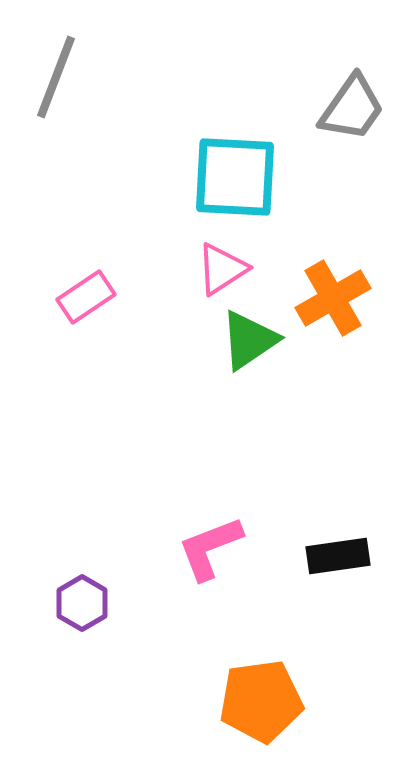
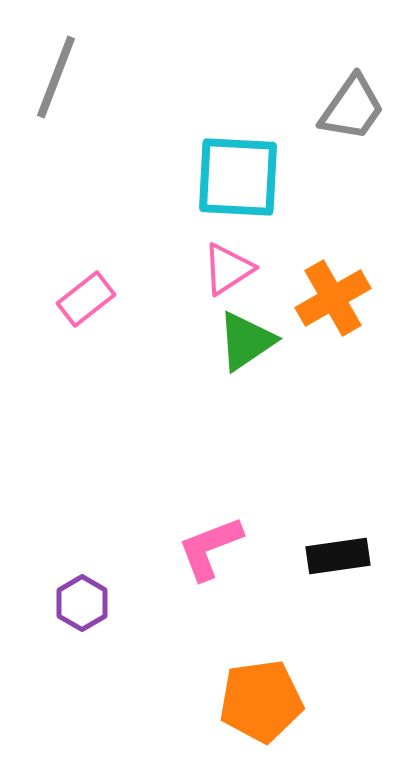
cyan square: moved 3 px right
pink triangle: moved 6 px right
pink rectangle: moved 2 px down; rotated 4 degrees counterclockwise
green triangle: moved 3 px left, 1 px down
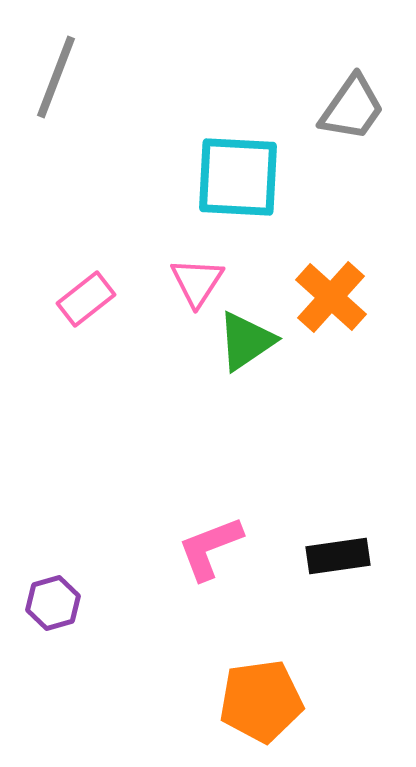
pink triangle: moved 31 px left, 13 px down; rotated 24 degrees counterclockwise
orange cross: moved 2 px left, 1 px up; rotated 18 degrees counterclockwise
purple hexagon: moved 29 px left; rotated 14 degrees clockwise
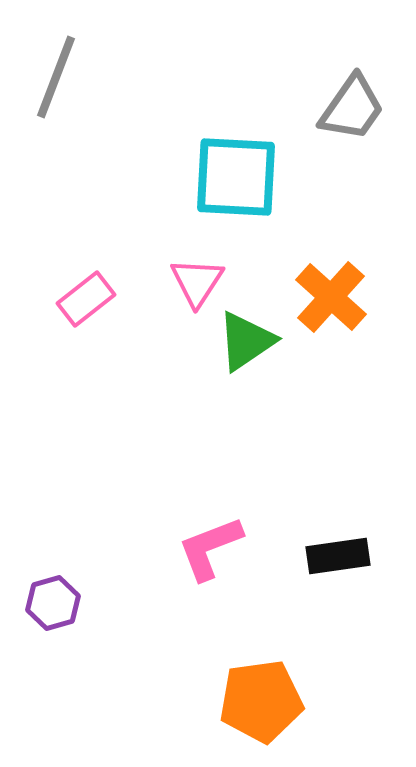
cyan square: moved 2 px left
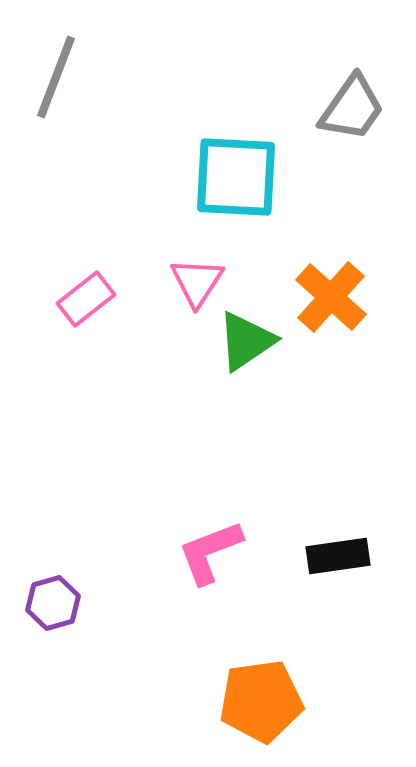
pink L-shape: moved 4 px down
